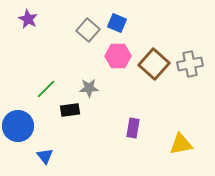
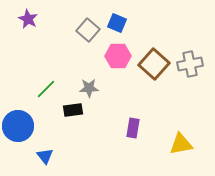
black rectangle: moved 3 px right
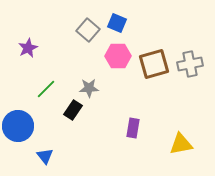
purple star: moved 29 px down; rotated 18 degrees clockwise
brown square: rotated 32 degrees clockwise
black rectangle: rotated 48 degrees counterclockwise
